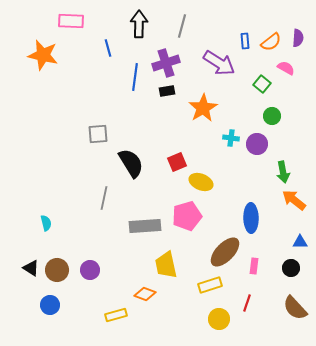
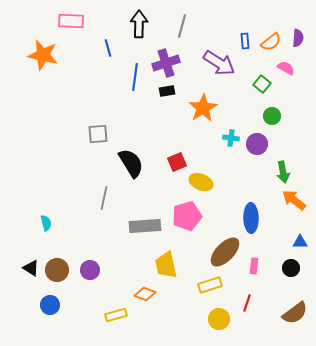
brown semicircle at (295, 308): moved 5 px down; rotated 84 degrees counterclockwise
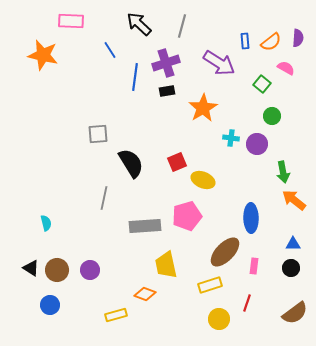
black arrow at (139, 24): rotated 48 degrees counterclockwise
blue line at (108, 48): moved 2 px right, 2 px down; rotated 18 degrees counterclockwise
yellow ellipse at (201, 182): moved 2 px right, 2 px up
blue triangle at (300, 242): moved 7 px left, 2 px down
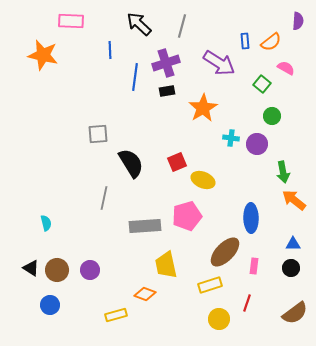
purple semicircle at (298, 38): moved 17 px up
blue line at (110, 50): rotated 30 degrees clockwise
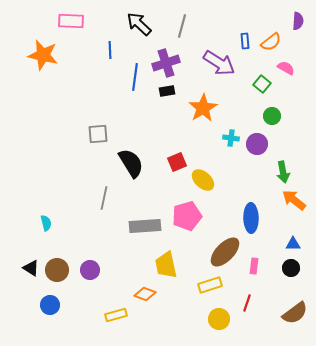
yellow ellipse at (203, 180): rotated 20 degrees clockwise
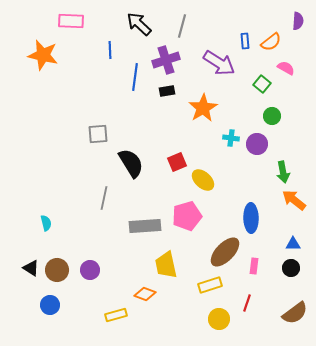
purple cross at (166, 63): moved 3 px up
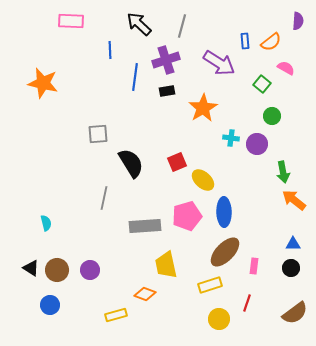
orange star at (43, 55): moved 28 px down
blue ellipse at (251, 218): moved 27 px left, 6 px up
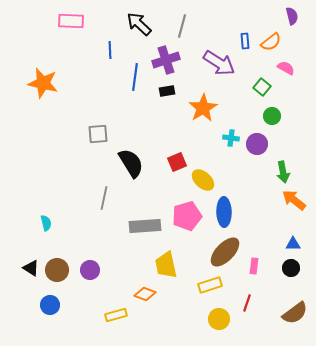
purple semicircle at (298, 21): moved 6 px left, 5 px up; rotated 18 degrees counterclockwise
green square at (262, 84): moved 3 px down
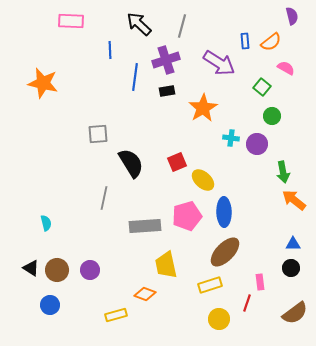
pink rectangle at (254, 266): moved 6 px right, 16 px down; rotated 14 degrees counterclockwise
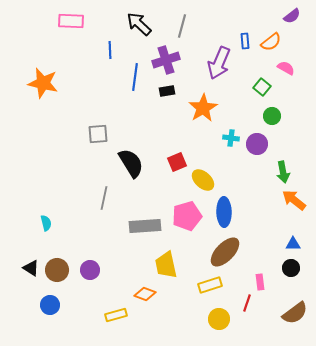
purple semicircle at (292, 16): rotated 66 degrees clockwise
purple arrow at (219, 63): rotated 80 degrees clockwise
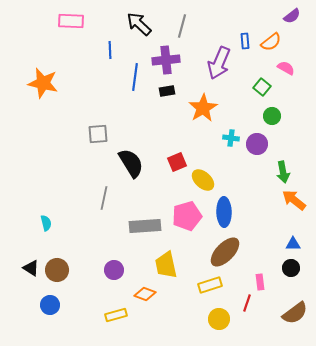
purple cross at (166, 60): rotated 12 degrees clockwise
purple circle at (90, 270): moved 24 px right
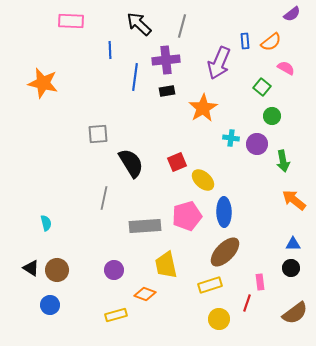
purple semicircle at (292, 16): moved 2 px up
green arrow at (283, 172): moved 11 px up
